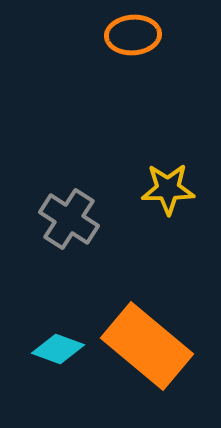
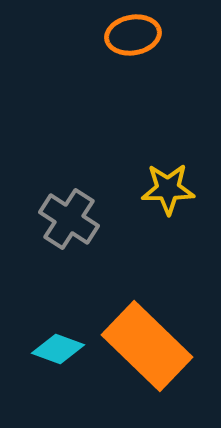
orange ellipse: rotated 6 degrees counterclockwise
orange rectangle: rotated 4 degrees clockwise
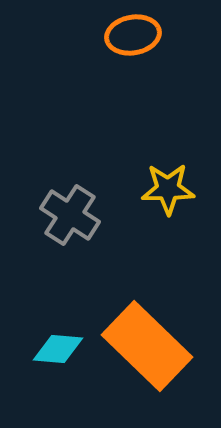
gray cross: moved 1 px right, 4 px up
cyan diamond: rotated 15 degrees counterclockwise
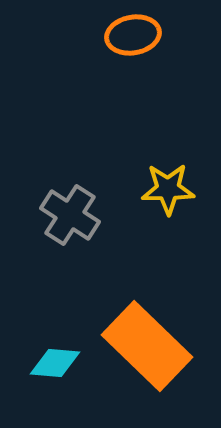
cyan diamond: moved 3 px left, 14 px down
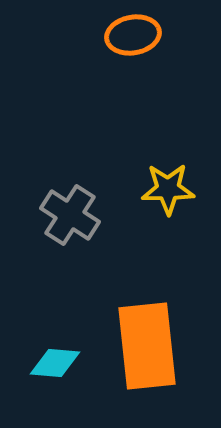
orange rectangle: rotated 40 degrees clockwise
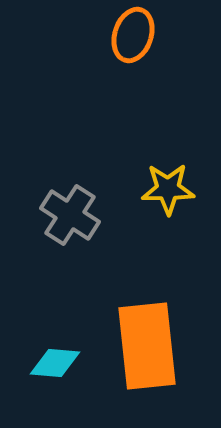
orange ellipse: rotated 62 degrees counterclockwise
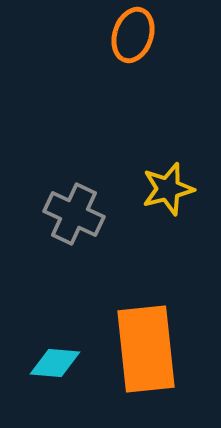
yellow star: rotated 14 degrees counterclockwise
gray cross: moved 4 px right, 1 px up; rotated 8 degrees counterclockwise
orange rectangle: moved 1 px left, 3 px down
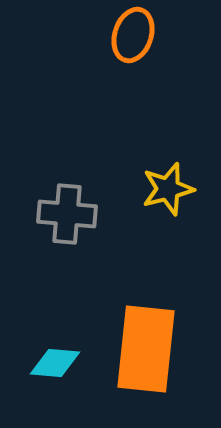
gray cross: moved 7 px left; rotated 20 degrees counterclockwise
orange rectangle: rotated 12 degrees clockwise
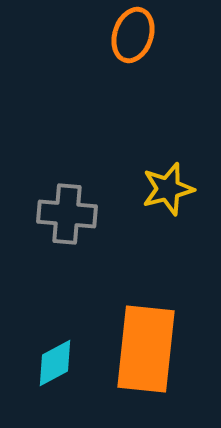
cyan diamond: rotated 33 degrees counterclockwise
